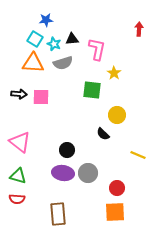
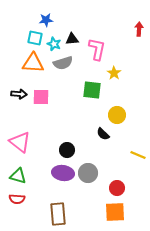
cyan square: moved 1 px up; rotated 21 degrees counterclockwise
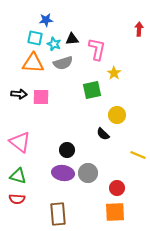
green square: rotated 18 degrees counterclockwise
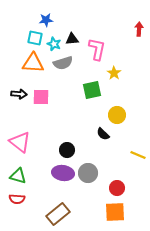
brown rectangle: rotated 55 degrees clockwise
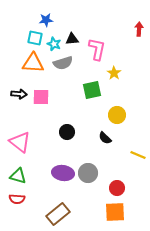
black semicircle: moved 2 px right, 4 px down
black circle: moved 18 px up
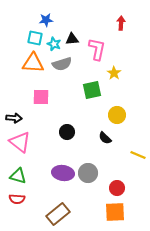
red arrow: moved 18 px left, 6 px up
gray semicircle: moved 1 px left, 1 px down
black arrow: moved 5 px left, 24 px down
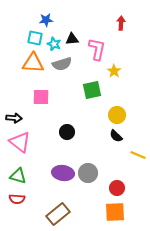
yellow star: moved 2 px up
black semicircle: moved 11 px right, 2 px up
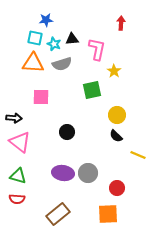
orange square: moved 7 px left, 2 px down
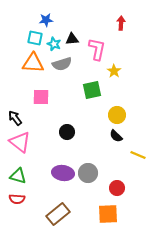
black arrow: moved 1 px right; rotated 133 degrees counterclockwise
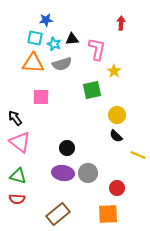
black circle: moved 16 px down
